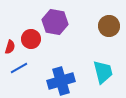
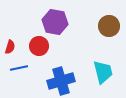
red circle: moved 8 px right, 7 px down
blue line: rotated 18 degrees clockwise
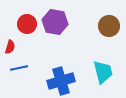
red circle: moved 12 px left, 22 px up
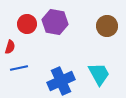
brown circle: moved 2 px left
cyan trapezoid: moved 4 px left, 2 px down; rotated 15 degrees counterclockwise
blue cross: rotated 8 degrees counterclockwise
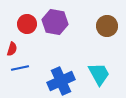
red semicircle: moved 2 px right, 2 px down
blue line: moved 1 px right
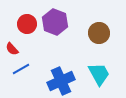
purple hexagon: rotated 10 degrees clockwise
brown circle: moved 8 px left, 7 px down
red semicircle: rotated 120 degrees clockwise
blue line: moved 1 px right, 1 px down; rotated 18 degrees counterclockwise
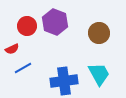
red circle: moved 2 px down
red semicircle: rotated 72 degrees counterclockwise
blue line: moved 2 px right, 1 px up
blue cross: moved 3 px right; rotated 16 degrees clockwise
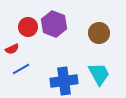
purple hexagon: moved 1 px left, 2 px down
red circle: moved 1 px right, 1 px down
blue line: moved 2 px left, 1 px down
